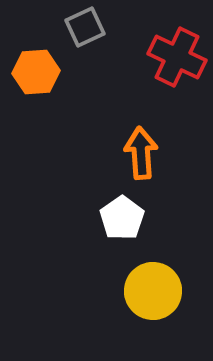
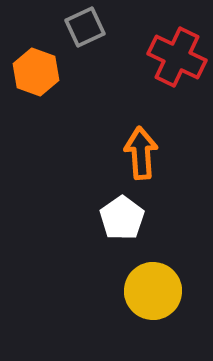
orange hexagon: rotated 24 degrees clockwise
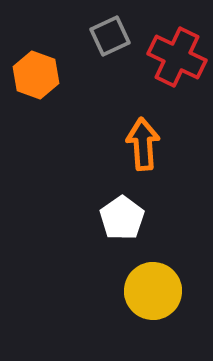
gray square: moved 25 px right, 9 px down
orange hexagon: moved 3 px down
orange arrow: moved 2 px right, 9 px up
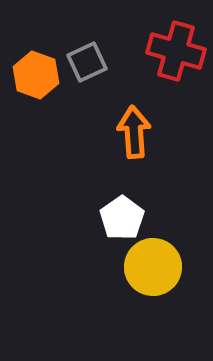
gray square: moved 23 px left, 26 px down
red cross: moved 1 px left, 6 px up; rotated 10 degrees counterclockwise
orange arrow: moved 9 px left, 12 px up
yellow circle: moved 24 px up
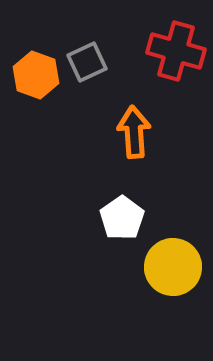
yellow circle: moved 20 px right
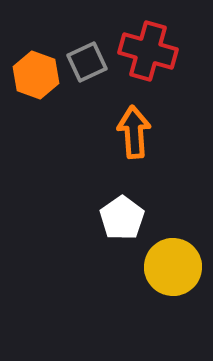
red cross: moved 28 px left
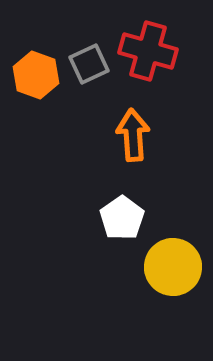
gray square: moved 2 px right, 2 px down
orange arrow: moved 1 px left, 3 px down
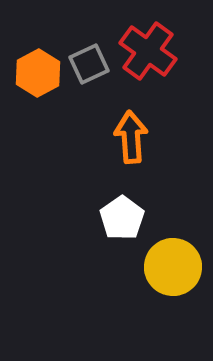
red cross: rotated 20 degrees clockwise
orange hexagon: moved 2 px right, 2 px up; rotated 12 degrees clockwise
orange arrow: moved 2 px left, 2 px down
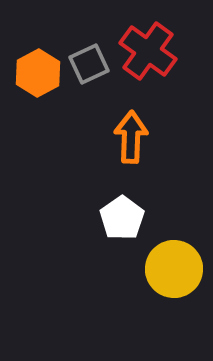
orange arrow: rotated 6 degrees clockwise
yellow circle: moved 1 px right, 2 px down
